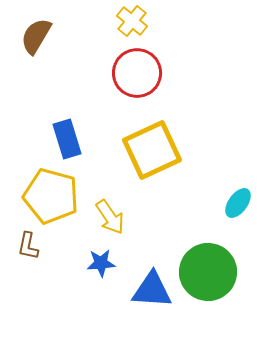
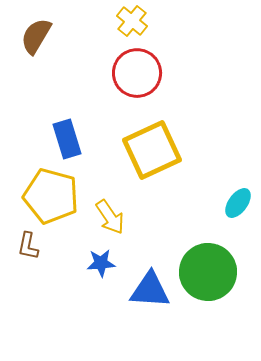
blue triangle: moved 2 px left
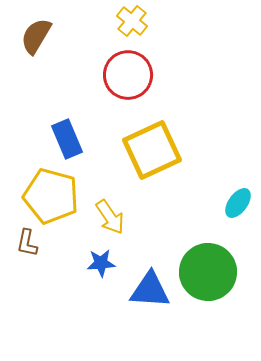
red circle: moved 9 px left, 2 px down
blue rectangle: rotated 6 degrees counterclockwise
brown L-shape: moved 1 px left, 3 px up
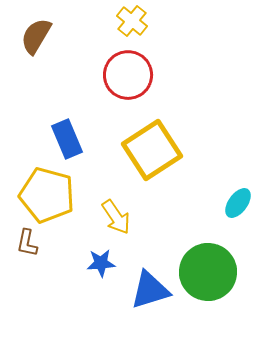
yellow square: rotated 8 degrees counterclockwise
yellow pentagon: moved 4 px left, 1 px up
yellow arrow: moved 6 px right
blue triangle: rotated 21 degrees counterclockwise
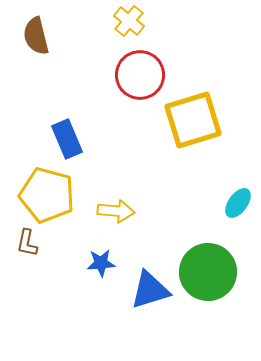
yellow cross: moved 3 px left
brown semicircle: rotated 45 degrees counterclockwise
red circle: moved 12 px right
yellow square: moved 41 px right, 30 px up; rotated 16 degrees clockwise
yellow arrow: moved 6 px up; rotated 51 degrees counterclockwise
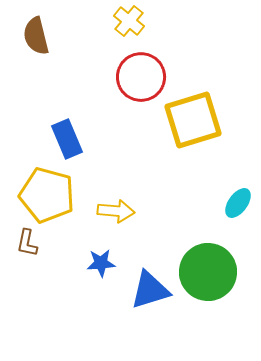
red circle: moved 1 px right, 2 px down
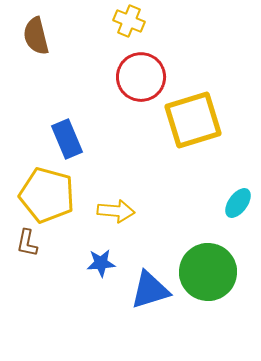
yellow cross: rotated 16 degrees counterclockwise
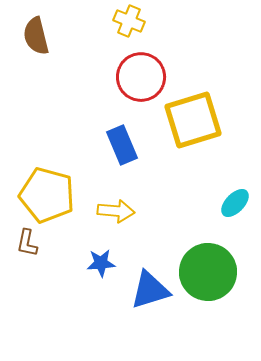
blue rectangle: moved 55 px right, 6 px down
cyan ellipse: moved 3 px left; rotated 8 degrees clockwise
